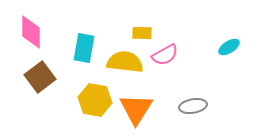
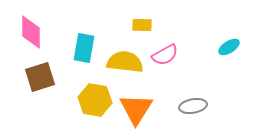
yellow rectangle: moved 8 px up
brown square: rotated 20 degrees clockwise
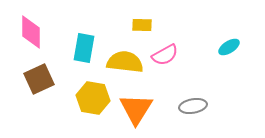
brown square: moved 1 px left, 2 px down; rotated 8 degrees counterclockwise
yellow hexagon: moved 2 px left, 2 px up
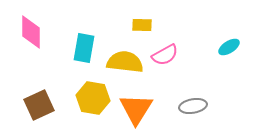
brown square: moved 26 px down
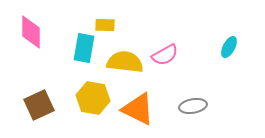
yellow rectangle: moved 37 px left
cyan ellipse: rotated 30 degrees counterclockwise
orange triangle: moved 2 px right; rotated 36 degrees counterclockwise
